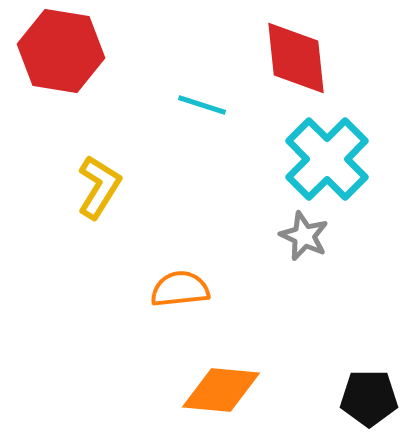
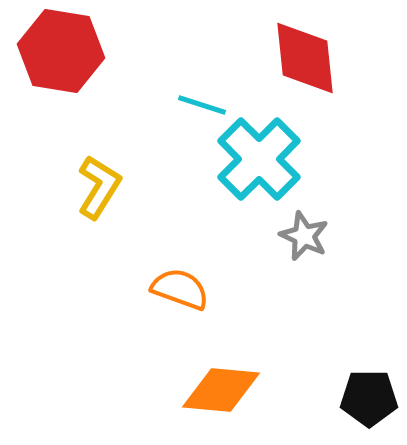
red diamond: moved 9 px right
cyan cross: moved 68 px left
orange semicircle: rotated 26 degrees clockwise
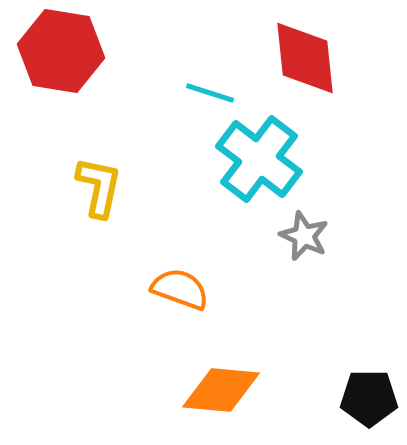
cyan line: moved 8 px right, 12 px up
cyan cross: rotated 8 degrees counterclockwise
yellow L-shape: rotated 20 degrees counterclockwise
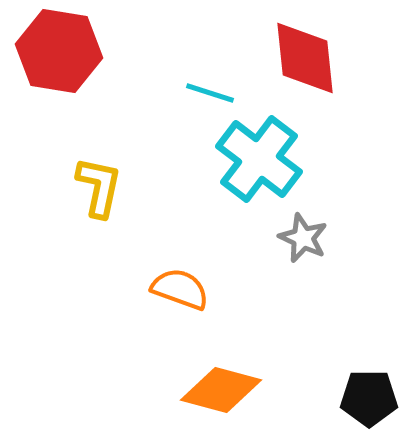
red hexagon: moved 2 px left
gray star: moved 1 px left, 2 px down
orange diamond: rotated 10 degrees clockwise
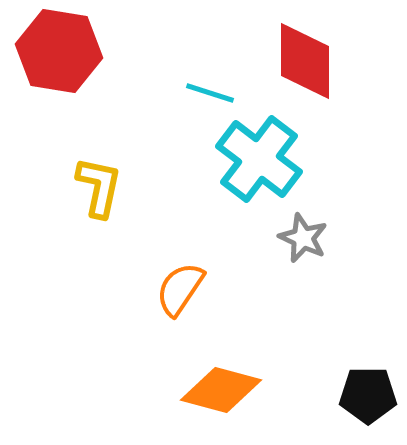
red diamond: moved 3 px down; rotated 6 degrees clockwise
orange semicircle: rotated 76 degrees counterclockwise
black pentagon: moved 1 px left, 3 px up
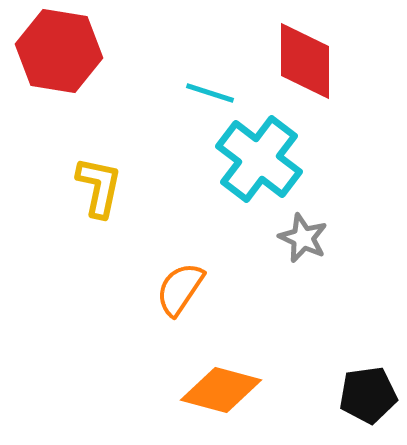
black pentagon: rotated 8 degrees counterclockwise
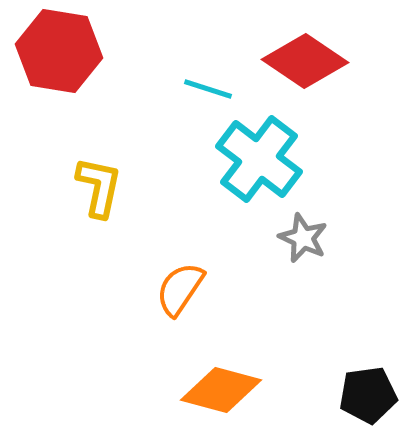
red diamond: rotated 56 degrees counterclockwise
cyan line: moved 2 px left, 4 px up
